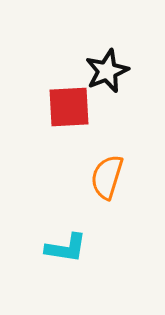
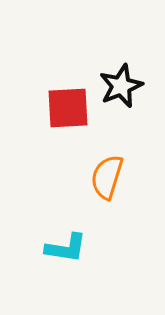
black star: moved 14 px right, 15 px down
red square: moved 1 px left, 1 px down
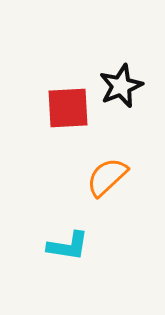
orange semicircle: rotated 30 degrees clockwise
cyan L-shape: moved 2 px right, 2 px up
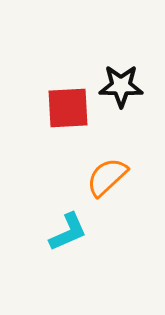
black star: rotated 24 degrees clockwise
cyan L-shape: moved 14 px up; rotated 33 degrees counterclockwise
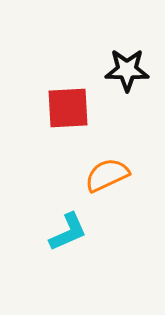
black star: moved 6 px right, 16 px up
orange semicircle: moved 2 px up; rotated 18 degrees clockwise
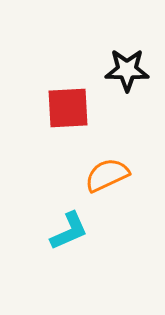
cyan L-shape: moved 1 px right, 1 px up
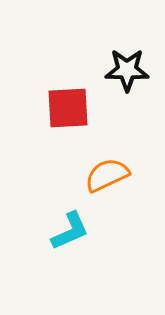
cyan L-shape: moved 1 px right
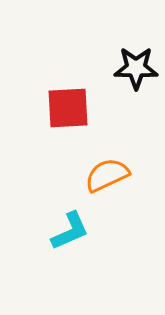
black star: moved 9 px right, 2 px up
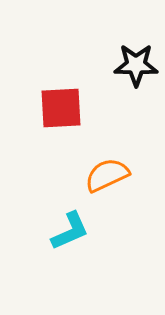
black star: moved 3 px up
red square: moved 7 px left
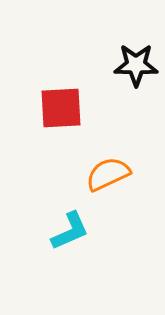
orange semicircle: moved 1 px right, 1 px up
